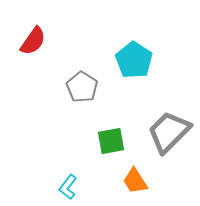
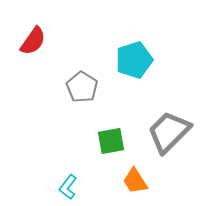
cyan pentagon: rotated 21 degrees clockwise
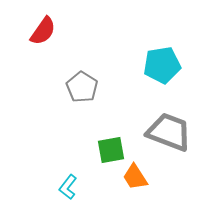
red semicircle: moved 10 px right, 10 px up
cyan pentagon: moved 28 px right, 5 px down; rotated 9 degrees clockwise
gray trapezoid: rotated 66 degrees clockwise
green square: moved 9 px down
orange trapezoid: moved 4 px up
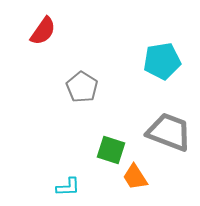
cyan pentagon: moved 4 px up
green square: rotated 28 degrees clockwise
cyan L-shape: rotated 130 degrees counterclockwise
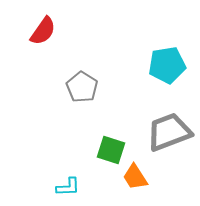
cyan pentagon: moved 5 px right, 4 px down
gray trapezoid: rotated 42 degrees counterclockwise
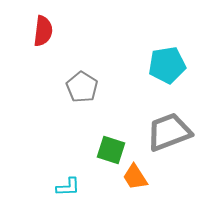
red semicircle: rotated 28 degrees counterclockwise
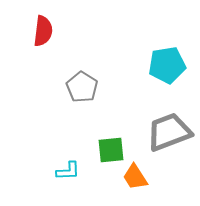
green square: rotated 24 degrees counterclockwise
cyan L-shape: moved 16 px up
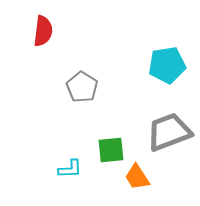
cyan L-shape: moved 2 px right, 2 px up
orange trapezoid: moved 2 px right
